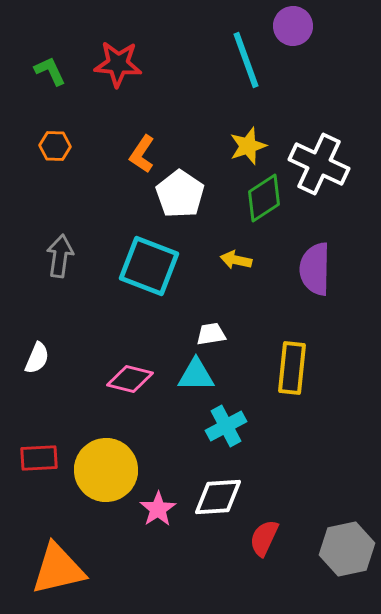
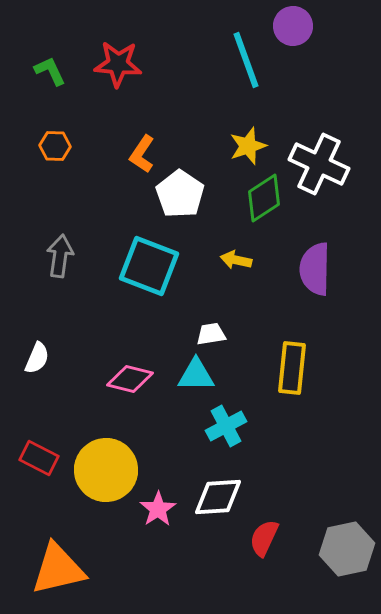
red rectangle: rotated 30 degrees clockwise
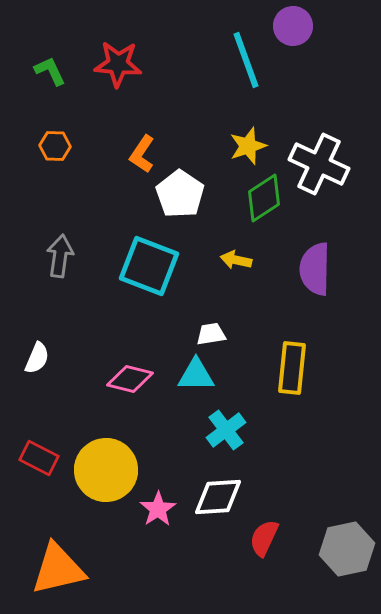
cyan cross: moved 4 px down; rotated 9 degrees counterclockwise
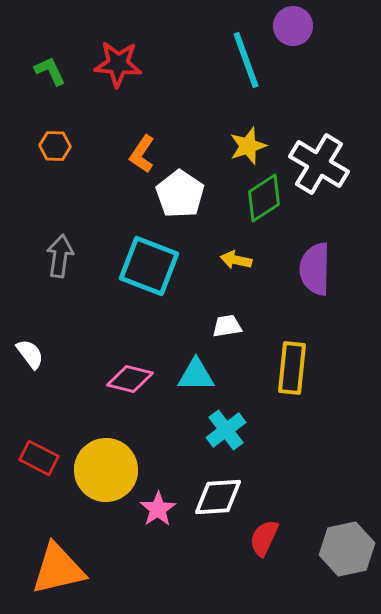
white cross: rotated 6 degrees clockwise
white trapezoid: moved 16 px right, 8 px up
white semicircle: moved 7 px left, 4 px up; rotated 60 degrees counterclockwise
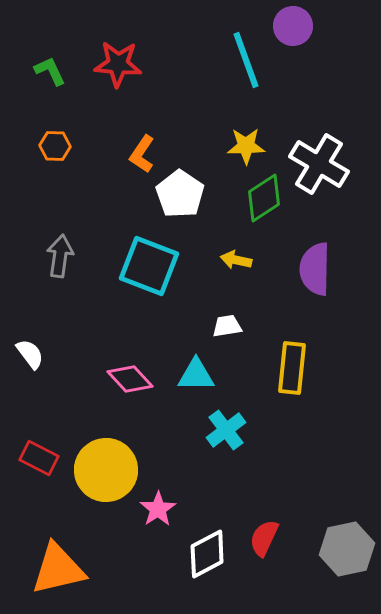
yellow star: moved 2 px left; rotated 18 degrees clockwise
pink diamond: rotated 33 degrees clockwise
white diamond: moved 11 px left, 57 px down; rotated 24 degrees counterclockwise
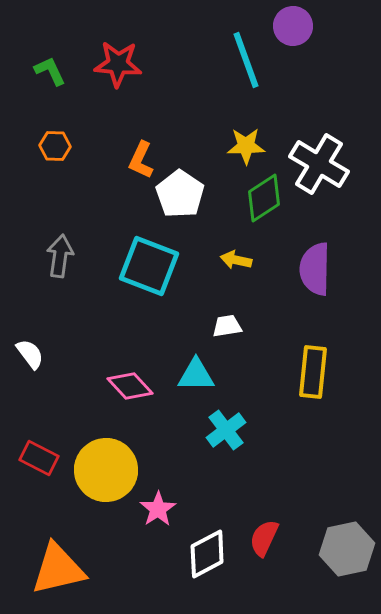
orange L-shape: moved 1 px left, 6 px down; rotated 9 degrees counterclockwise
yellow rectangle: moved 21 px right, 4 px down
pink diamond: moved 7 px down
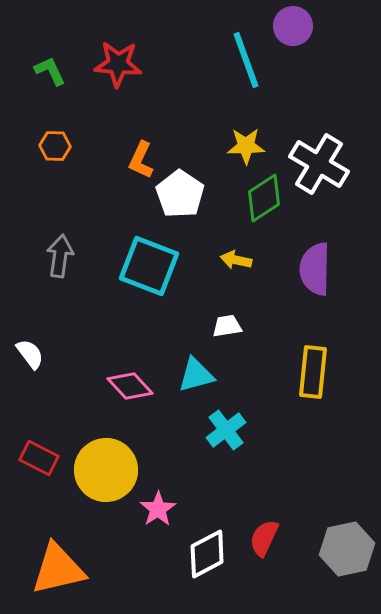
cyan triangle: rotated 15 degrees counterclockwise
